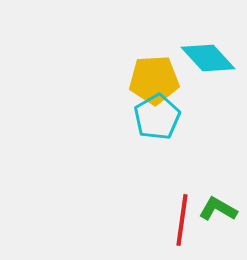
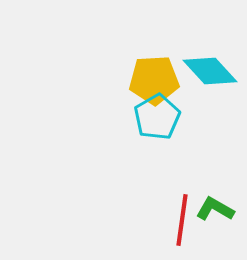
cyan diamond: moved 2 px right, 13 px down
green L-shape: moved 3 px left
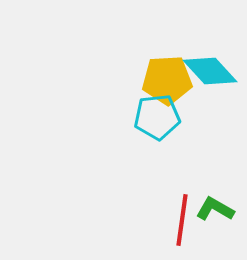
yellow pentagon: moved 13 px right
cyan pentagon: rotated 24 degrees clockwise
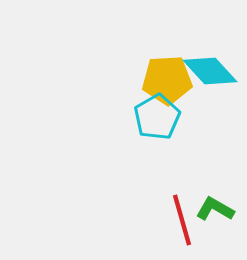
cyan pentagon: rotated 24 degrees counterclockwise
red line: rotated 24 degrees counterclockwise
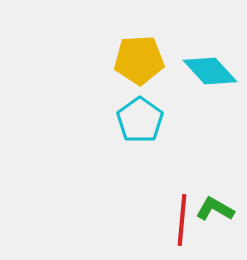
yellow pentagon: moved 28 px left, 20 px up
cyan pentagon: moved 17 px left, 3 px down; rotated 6 degrees counterclockwise
red line: rotated 21 degrees clockwise
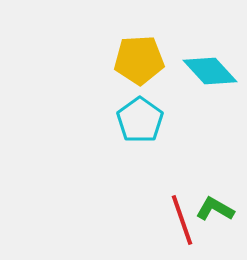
red line: rotated 24 degrees counterclockwise
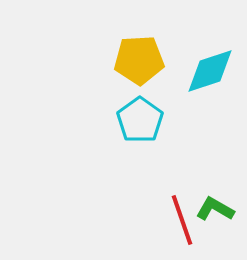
cyan diamond: rotated 66 degrees counterclockwise
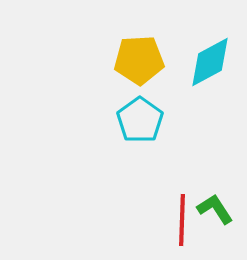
cyan diamond: moved 9 px up; rotated 10 degrees counterclockwise
green L-shape: rotated 27 degrees clockwise
red line: rotated 21 degrees clockwise
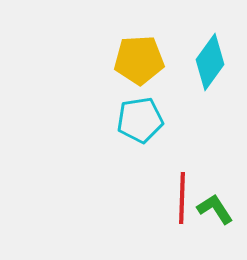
cyan diamond: rotated 26 degrees counterclockwise
cyan pentagon: rotated 27 degrees clockwise
red line: moved 22 px up
